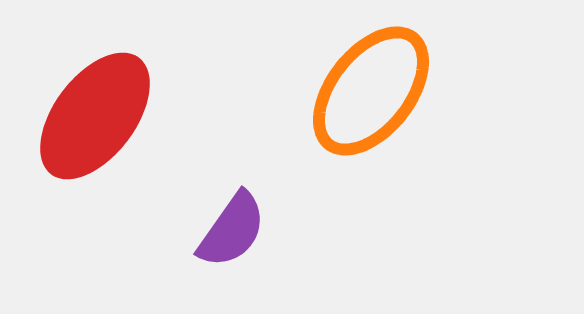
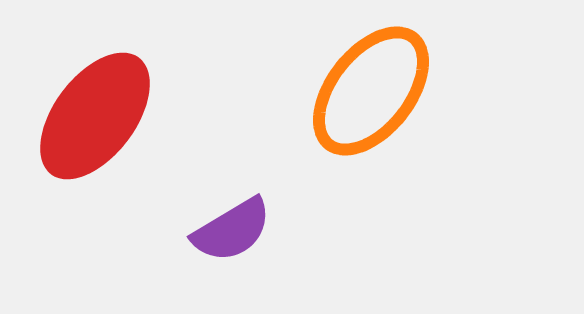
purple semicircle: rotated 24 degrees clockwise
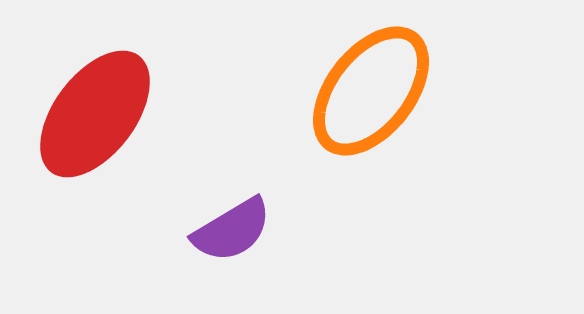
red ellipse: moved 2 px up
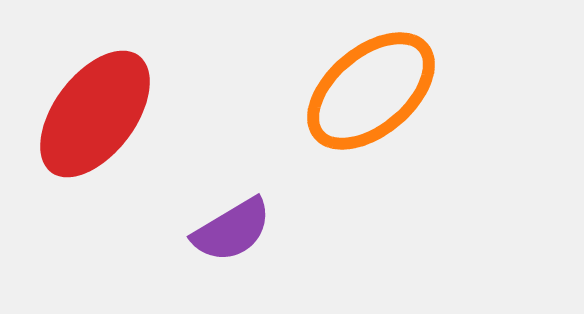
orange ellipse: rotated 12 degrees clockwise
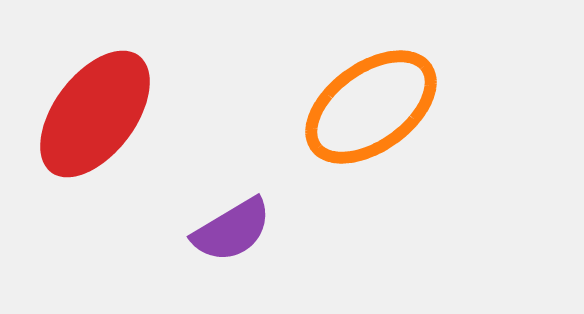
orange ellipse: moved 16 px down; rotated 4 degrees clockwise
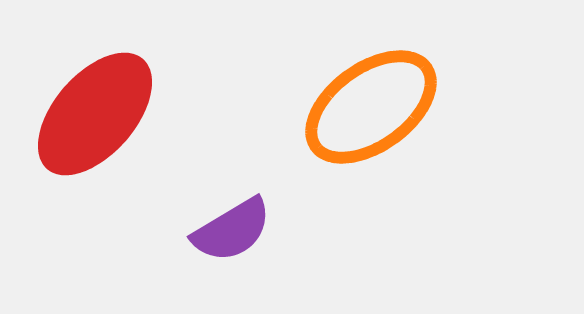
red ellipse: rotated 4 degrees clockwise
